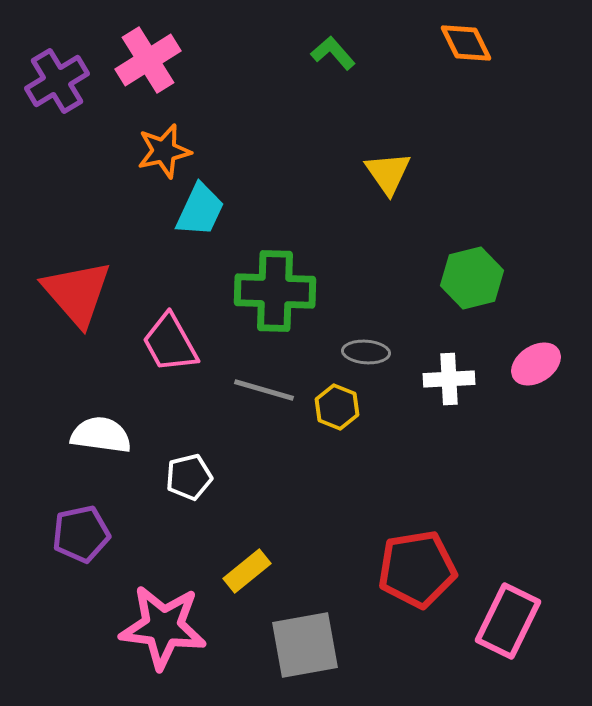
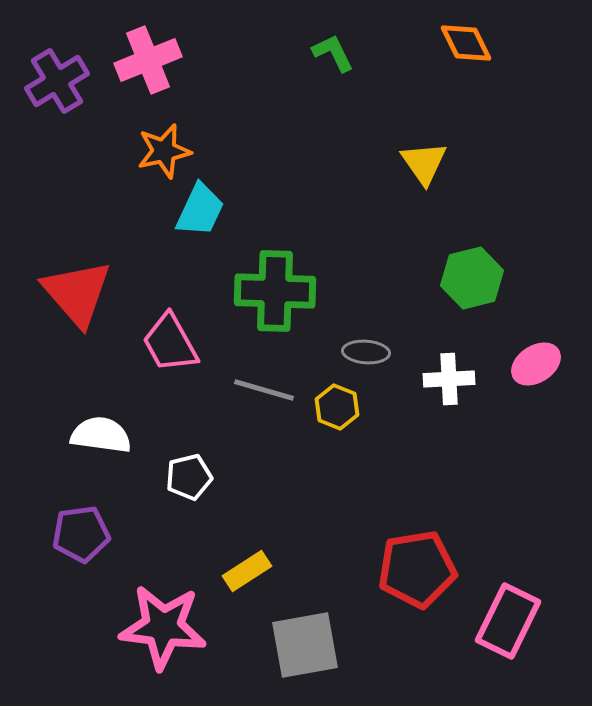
green L-shape: rotated 15 degrees clockwise
pink cross: rotated 10 degrees clockwise
yellow triangle: moved 36 px right, 10 px up
purple pentagon: rotated 4 degrees clockwise
yellow rectangle: rotated 6 degrees clockwise
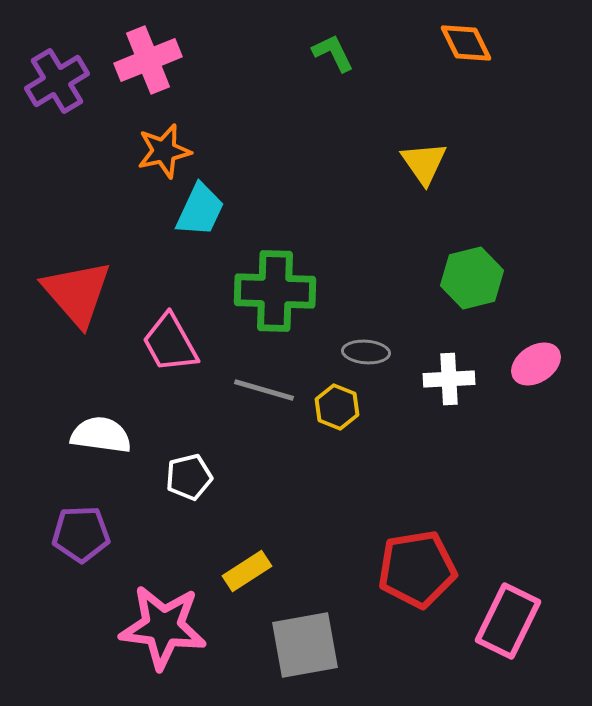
purple pentagon: rotated 6 degrees clockwise
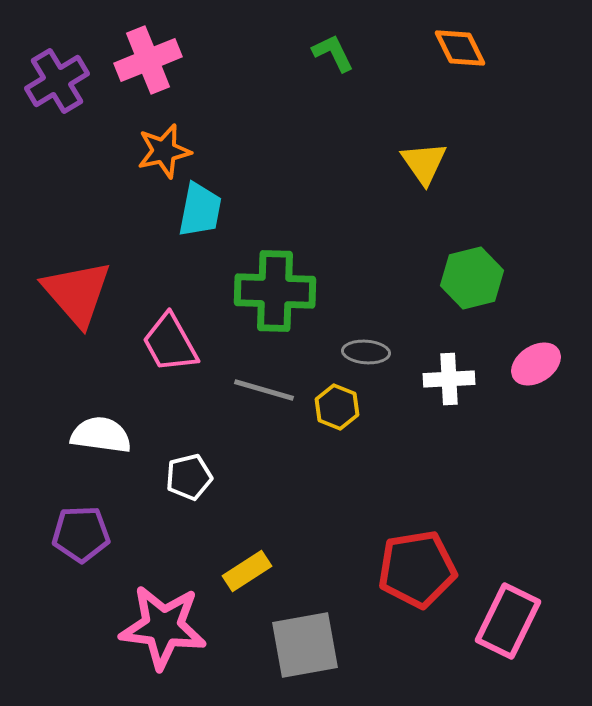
orange diamond: moved 6 px left, 5 px down
cyan trapezoid: rotated 14 degrees counterclockwise
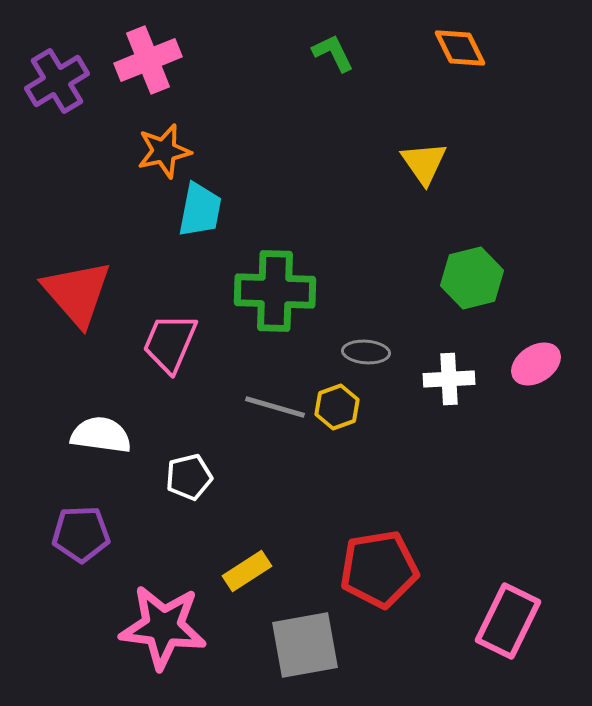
pink trapezoid: rotated 52 degrees clockwise
gray line: moved 11 px right, 17 px down
yellow hexagon: rotated 18 degrees clockwise
red pentagon: moved 38 px left
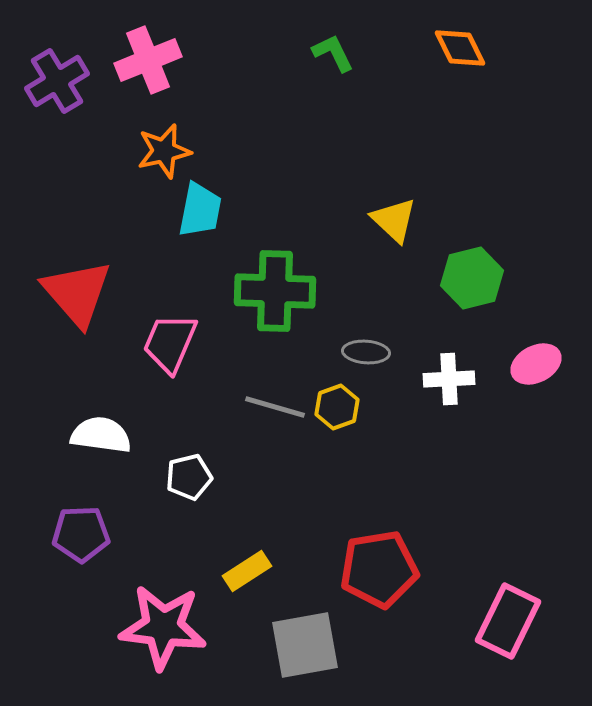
yellow triangle: moved 30 px left, 57 px down; rotated 12 degrees counterclockwise
pink ellipse: rotated 6 degrees clockwise
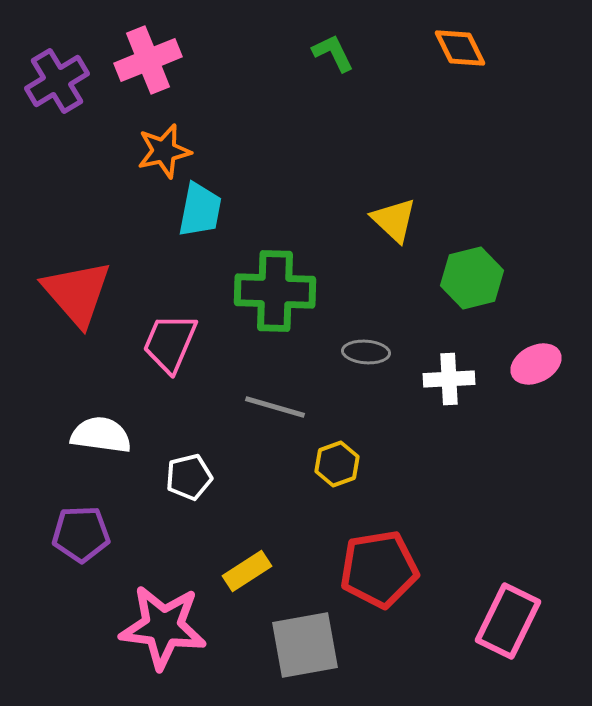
yellow hexagon: moved 57 px down
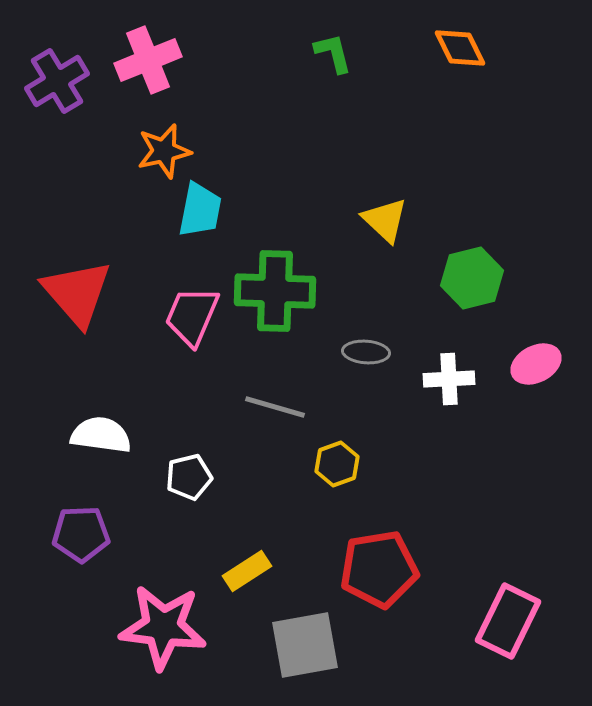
green L-shape: rotated 12 degrees clockwise
yellow triangle: moved 9 px left
pink trapezoid: moved 22 px right, 27 px up
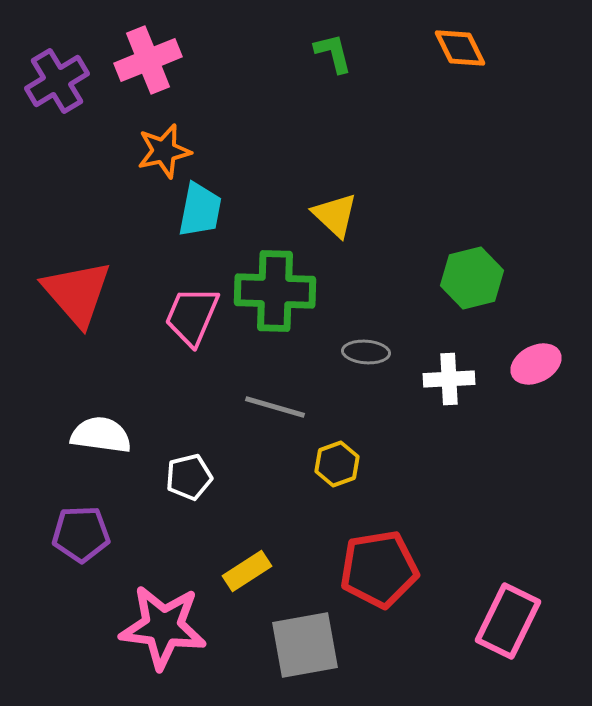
yellow triangle: moved 50 px left, 5 px up
